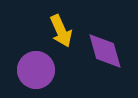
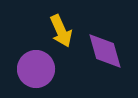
purple circle: moved 1 px up
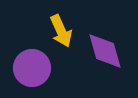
purple circle: moved 4 px left, 1 px up
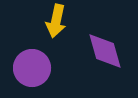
yellow arrow: moved 5 px left, 10 px up; rotated 36 degrees clockwise
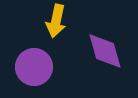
purple circle: moved 2 px right, 1 px up
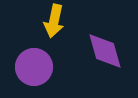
yellow arrow: moved 2 px left
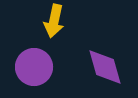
purple diamond: moved 16 px down
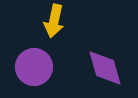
purple diamond: moved 1 px down
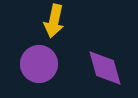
purple circle: moved 5 px right, 3 px up
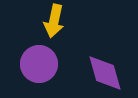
purple diamond: moved 5 px down
